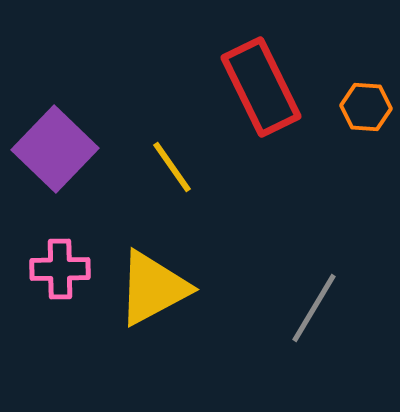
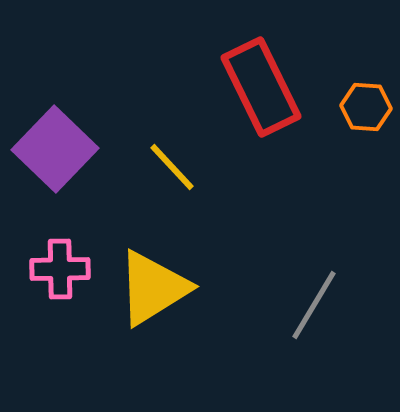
yellow line: rotated 8 degrees counterclockwise
yellow triangle: rotated 4 degrees counterclockwise
gray line: moved 3 px up
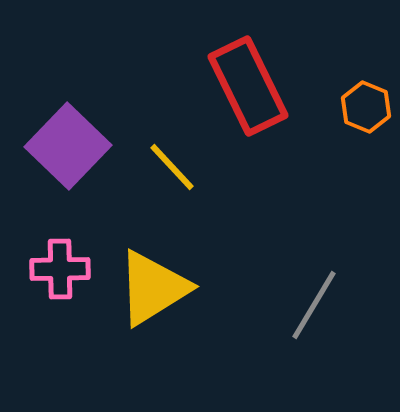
red rectangle: moved 13 px left, 1 px up
orange hexagon: rotated 18 degrees clockwise
purple square: moved 13 px right, 3 px up
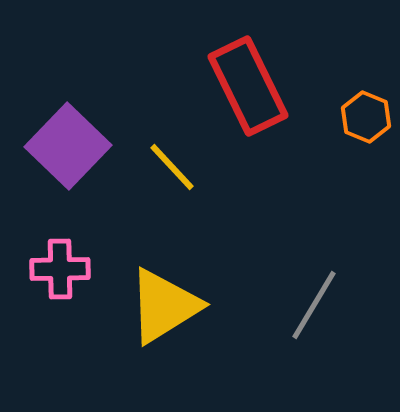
orange hexagon: moved 10 px down
yellow triangle: moved 11 px right, 18 px down
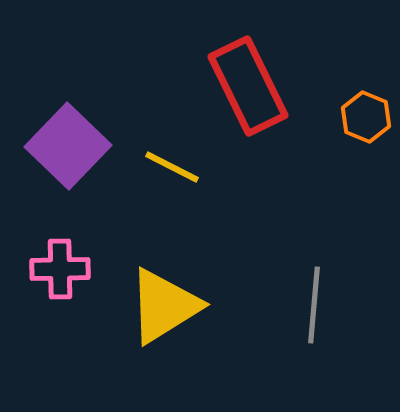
yellow line: rotated 20 degrees counterclockwise
gray line: rotated 26 degrees counterclockwise
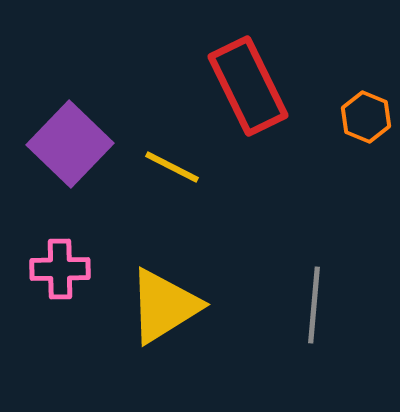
purple square: moved 2 px right, 2 px up
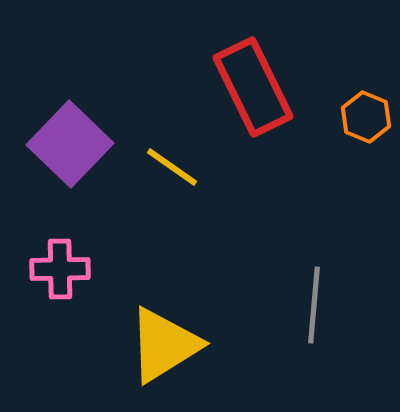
red rectangle: moved 5 px right, 1 px down
yellow line: rotated 8 degrees clockwise
yellow triangle: moved 39 px down
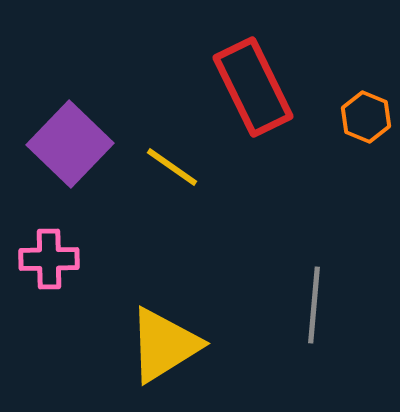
pink cross: moved 11 px left, 10 px up
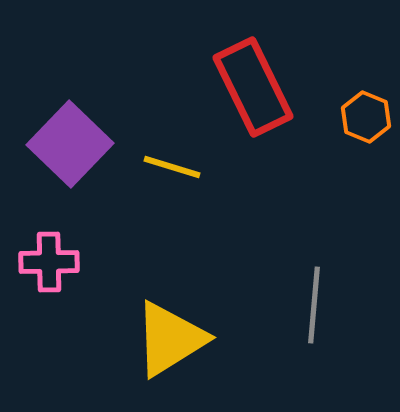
yellow line: rotated 18 degrees counterclockwise
pink cross: moved 3 px down
yellow triangle: moved 6 px right, 6 px up
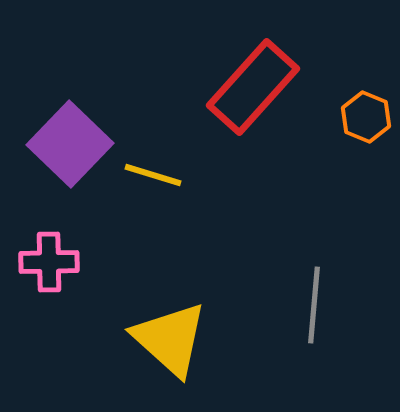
red rectangle: rotated 68 degrees clockwise
yellow line: moved 19 px left, 8 px down
yellow triangle: rotated 46 degrees counterclockwise
